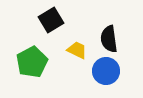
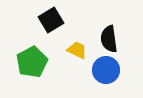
blue circle: moved 1 px up
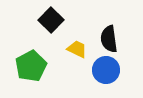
black square: rotated 15 degrees counterclockwise
yellow trapezoid: moved 1 px up
green pentagon: moved 1 px left, 4 px down
